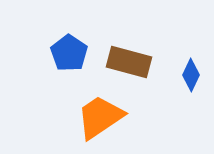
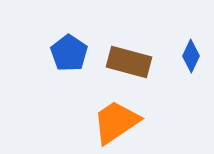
blue diamond: moved 19 px up
orange trapezoid: moved 16 px right, 5 px down
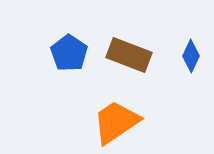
brown rectangle: moved 7 px up; rotated 6 degrees clockwise
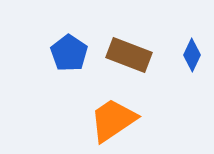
blue diamond: moved 1 px right, 1 px up
orange trapezoid: moved 3 px left, 2 px up
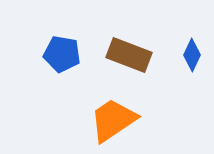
blue pentagon: moved 7 px left, 1 px down; rotated 24 degrees counterclockwise
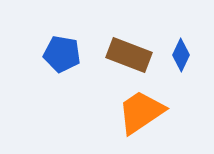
blue diamond: moved 11 px left
orange trapezoid: moved 28 px right, 8 px up
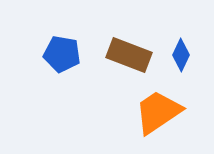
orange trapezoid: moved 17 px right
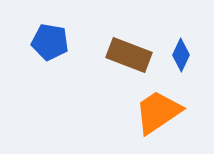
blue pentagon: moved 12 px left, 12 px up
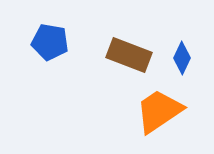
blue diamond: moved 1 px right, 3 px down
orange trapezoid: moved 1 px right, 1 px up
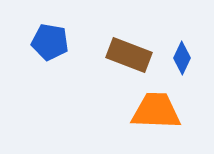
orange trapezoid: moved 3 px left; rotated 36 degrees clockwise
